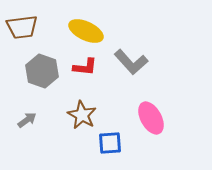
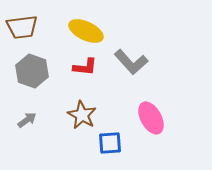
gray hexagon: moved 10 px left
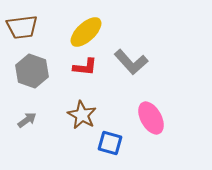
yellow ellipse: moved 1 px down; rotated 68 degrees counterclockwise
blue square: rotated 20 degrees clockwise
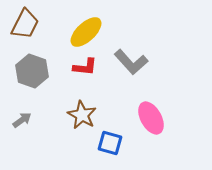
brown trapezoid: moved 3 px right, 3 px up; rotated 56 degrees counterclockwise
gray arrow: moved 5 px left
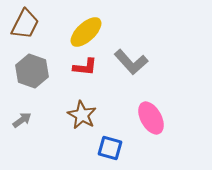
blue square: moved 5 px down
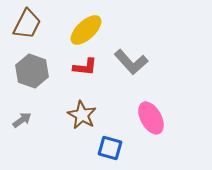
brown trapezoid: moved 2 px right
yellow ellipse: moved 2 px up
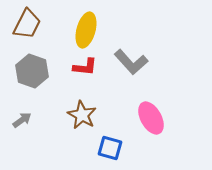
yellow ellipse: rotated 32 degrees counterclockwise
